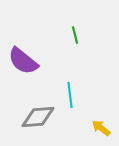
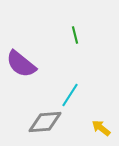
purple semicircle: moved 2 px left, 3 px down
cyan line: rotated 40 degrees clockwise
gray diamond: moved 7 px right, 5 px down
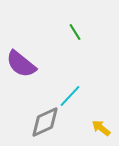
green line: moved 3 px up; rotated 18 degrees counterclockwise
cyan line: moved 1 px down; rotated 10 degrees clockwise
gray diamond: rotated 20 degrees counterclockwise
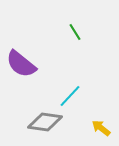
gray diamond: rotated 32 degrees clockwise
